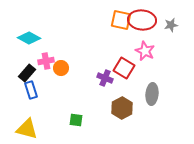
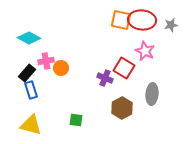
yellow triangle: moved 4 px right, 4 px up
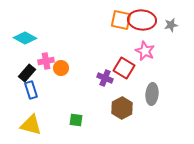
cyan diamond: moved 4 px left
